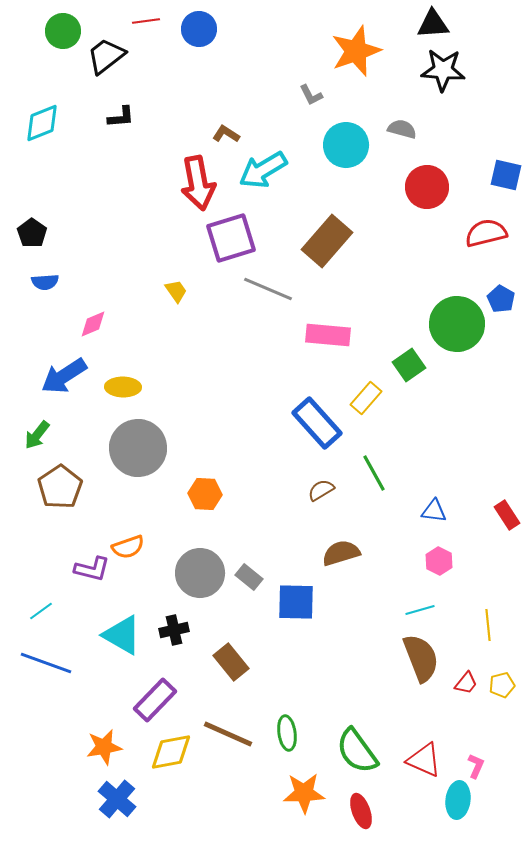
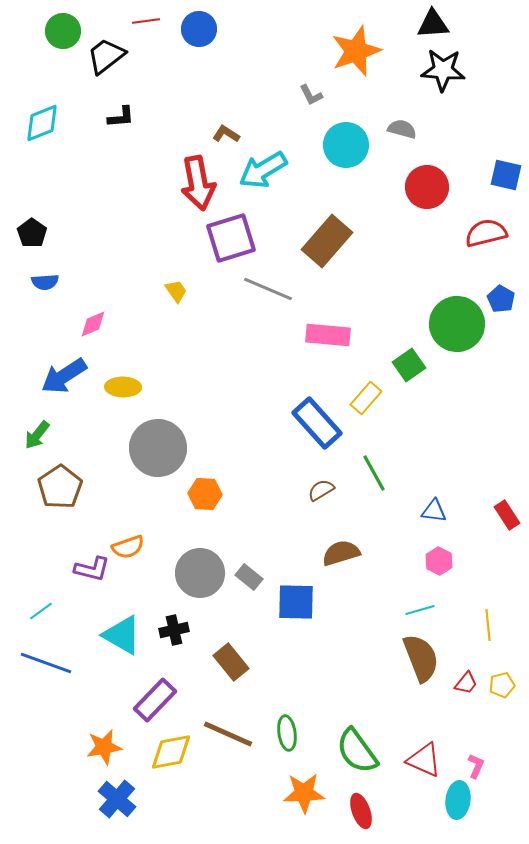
gray circle at (138, 448): moved 20 px right
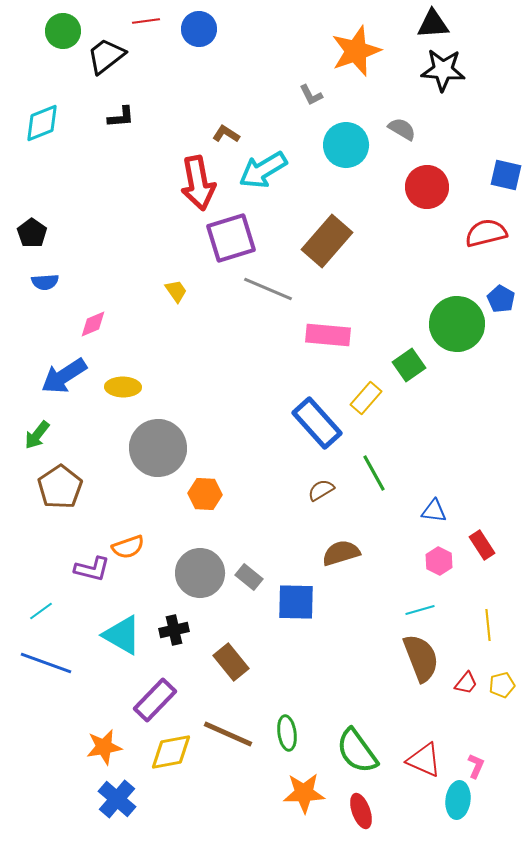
gray semicircle at (402, 129): rotated 16 degrees clockwise
red rectangle at (507, 515): moved 25 px left, 30 px down
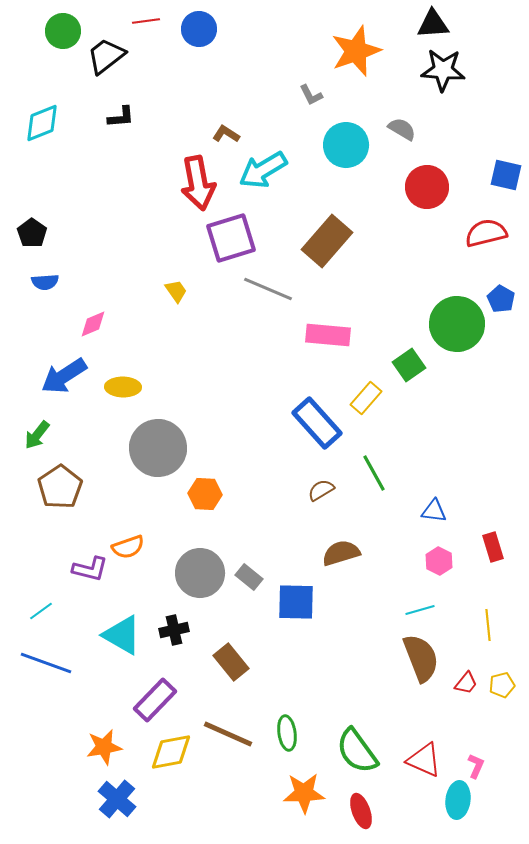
red rectangle at (482, 545): moved 11 px right, 2 px down; rotated 16 degrees clockwise
purple L-shape at (92, 569): moved 2 px left
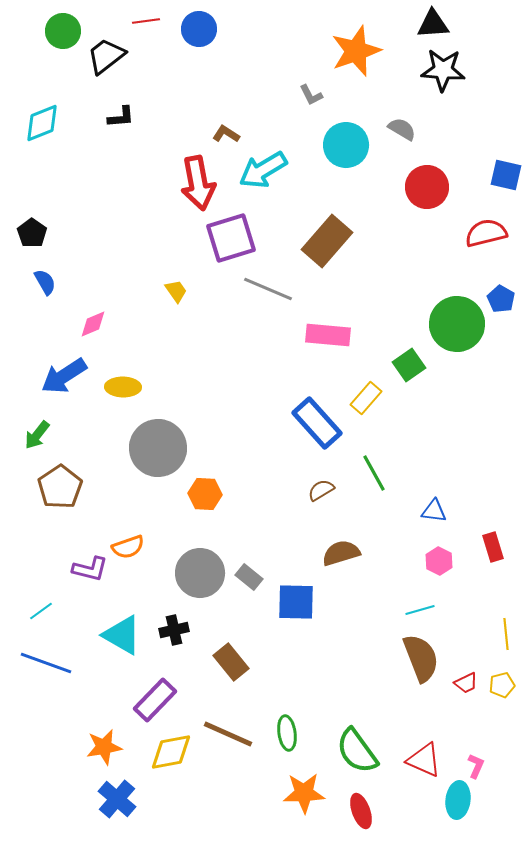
blue semicircle at (45, 282): rotated 116 degrees counterclockwise
yellow line at (488, 625): moved 18 px right, 9 px down
red trapezoid at (466, 683): rotated 25 degrees clockwise
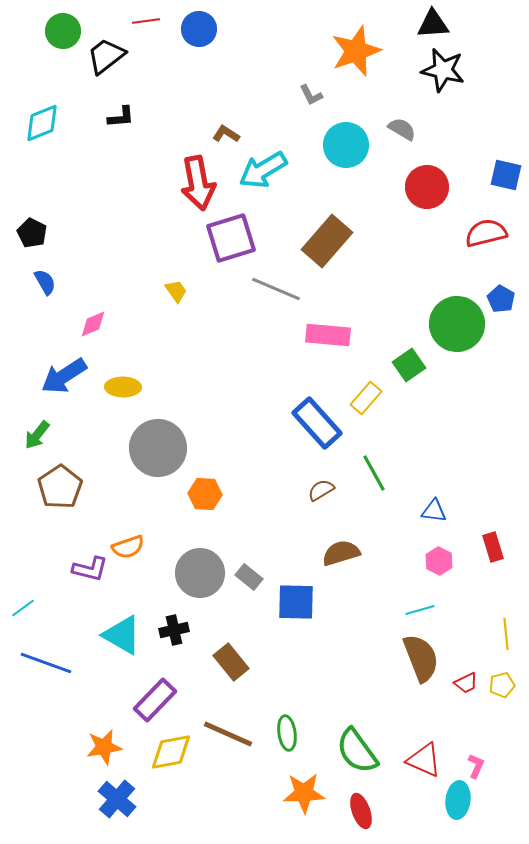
black star at (443, 70): rotated 9 degrees clockwise
black pentagon at (32, 233): rotated 8 degrees counterclockwise
gray line at (268, 289): moved 8 px right
cyan line at (41, 611): moved 18 px left, 3 px up
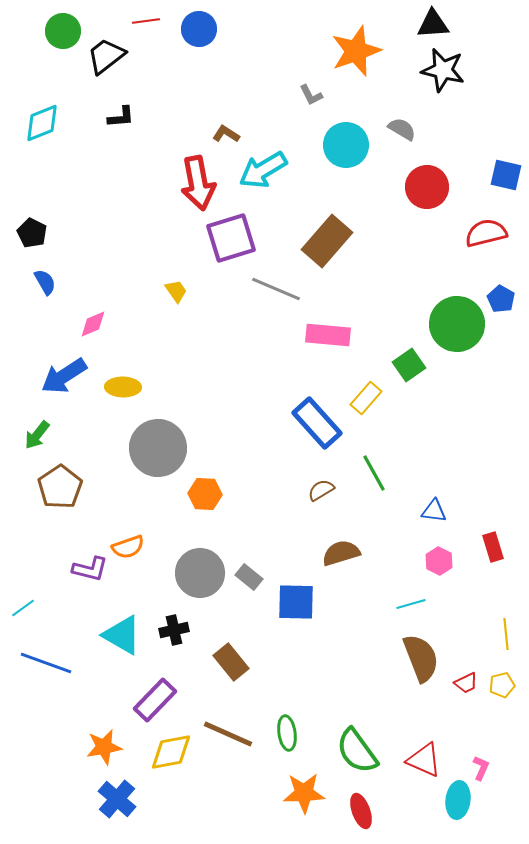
cyan line at (420, 610): moved 9 px left, 6 px up
pink L-shape at (476, 766): moved 5 px right, 2 px down
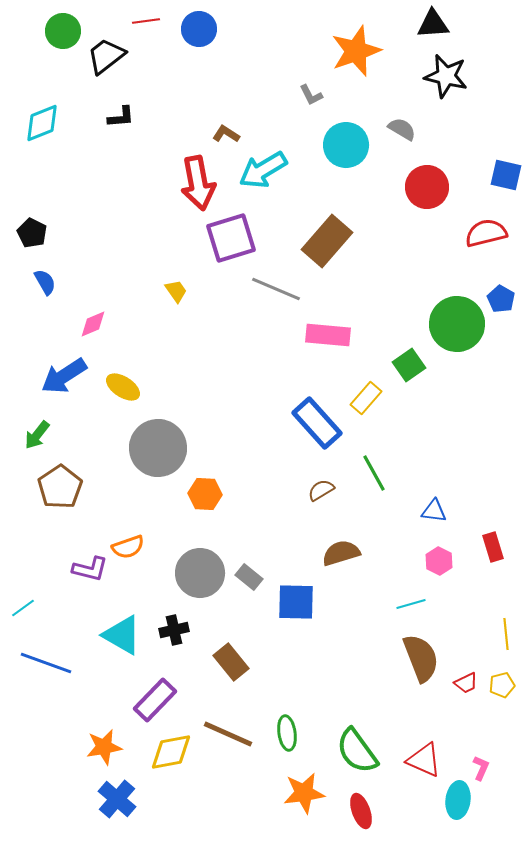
black star at (443, 70): moved 3 px right, 6 px down
yellow ellipse at (123, 387): rotated 32 degrees clockwise
orange star at (304, 793): rotated 6 degrees counterclockwise
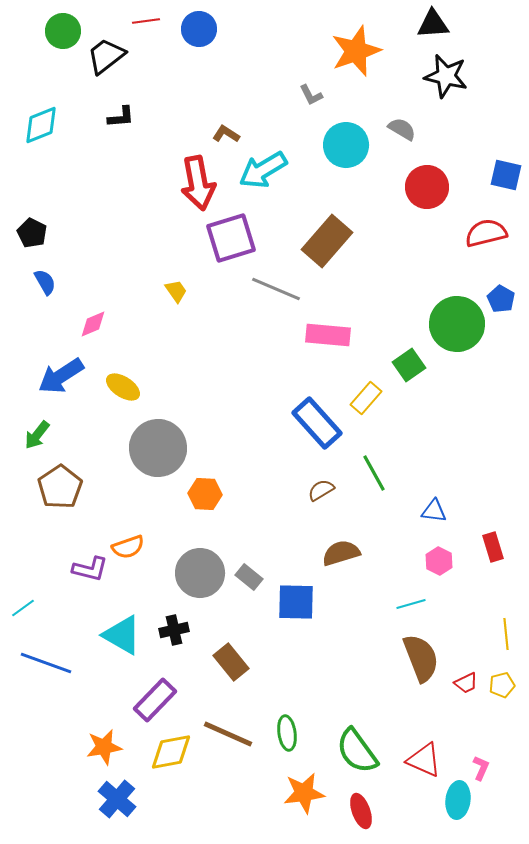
cyan diamond at (42, 123): moved 1 px left, 2 px down
blue arrow at (64, 376): moved 3 px left
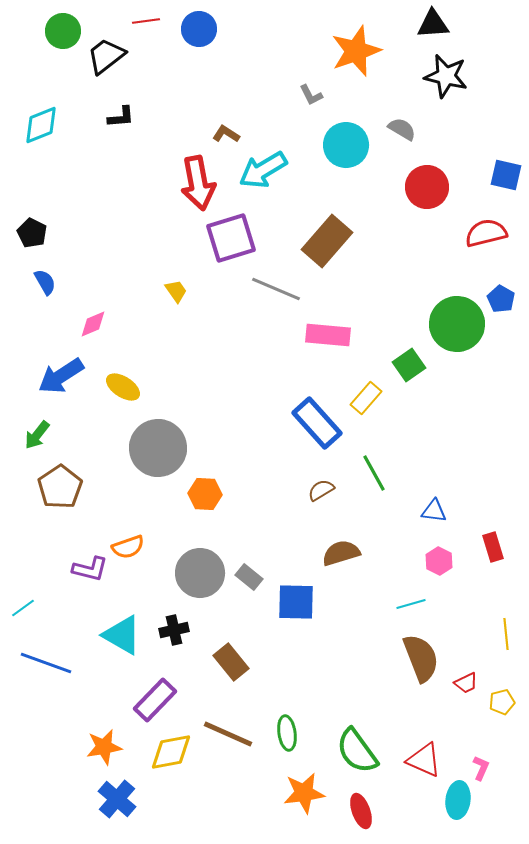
yellow pentagon at (502, 685): moved 17 px down
